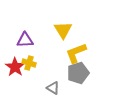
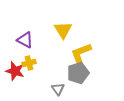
purple triangle: rotated 30 degrees clockwise
yellow L-shape: moved 5 px right
yellow cross: rotated 32 degrees counterclockwise
red star: moved 4 px down; rotated 18 degrees counterclockwise
gray triangle: moved 5 px right, 1 px down; rotated 24 degrees clockwise
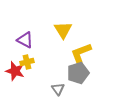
yellow cross: moved 2 px left, 1 px up
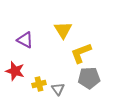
yellow cross: moved 12 px right, 22 px down
gray pentagon: moved 11 px right, 5 px down; rotated 15 degrees clockwise
